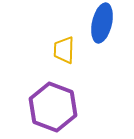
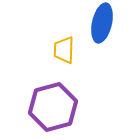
purple hexagon: rotated 24 degrees clockwise
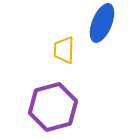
blue ellipse: rotated 9 degrees clockwise
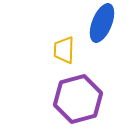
purple hexagon: moved 25 px right, 8 px up
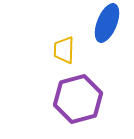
blue ellipse: moved 5 px right
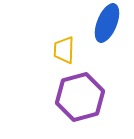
purple hexagon: moved 2 px right, 2 px up
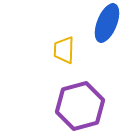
purple hexagon: moved 9 px down
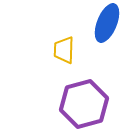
purple hexagon: moved 4 px right, 2 px up
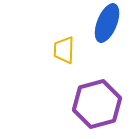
purple hexagon: moved 13 px right
